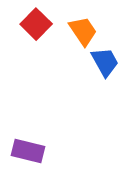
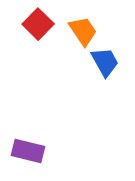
red square: moved 2 px right
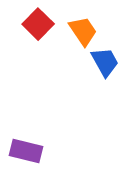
purple rectangle: moved 2 px left
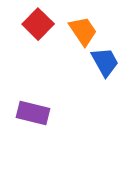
purple rectangle: moved 7 px right, 38 px up
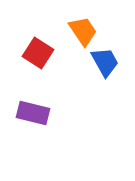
red square: moved 29 px down; rotated 12 degrees counterclockwise
